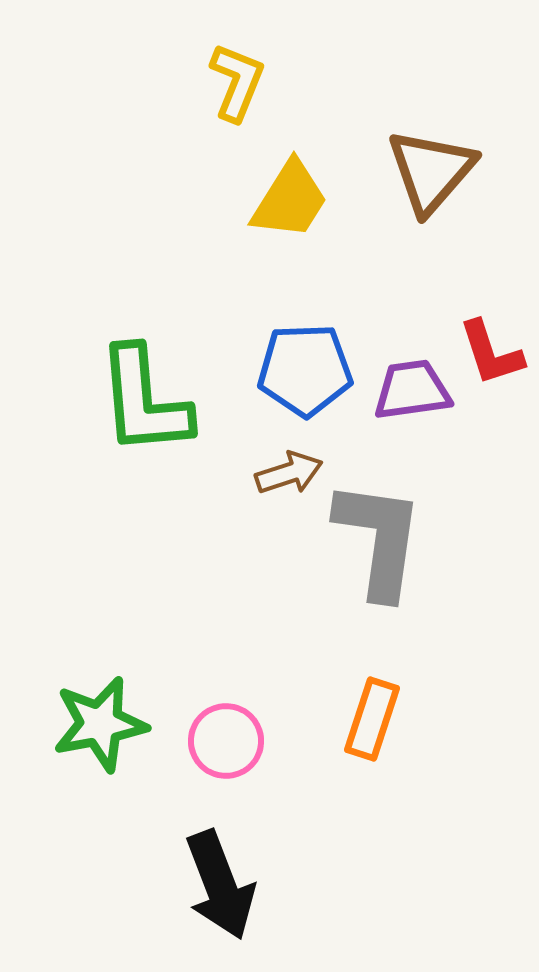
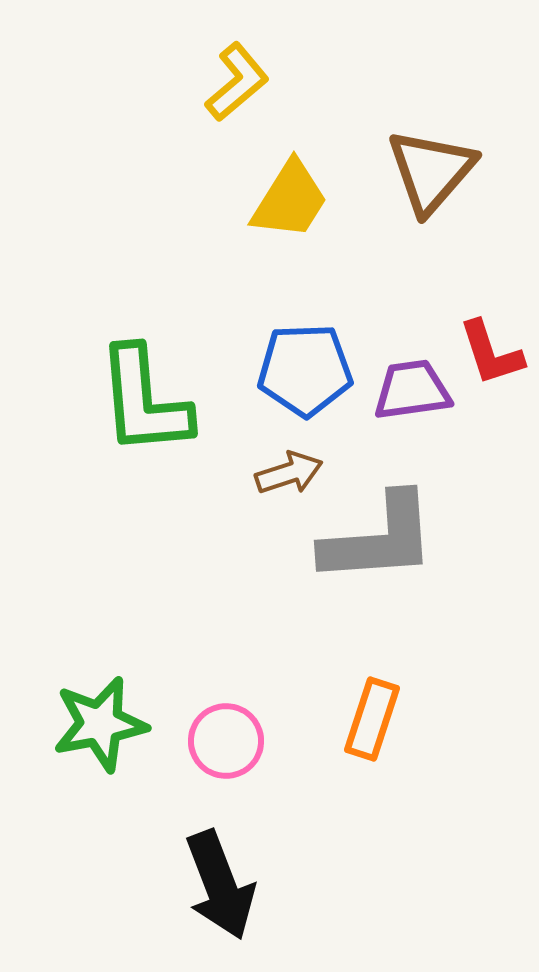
yellow L-shape: rotated 28 degrees clockwise
gray L-shape: rotated 78 degrees clockwise
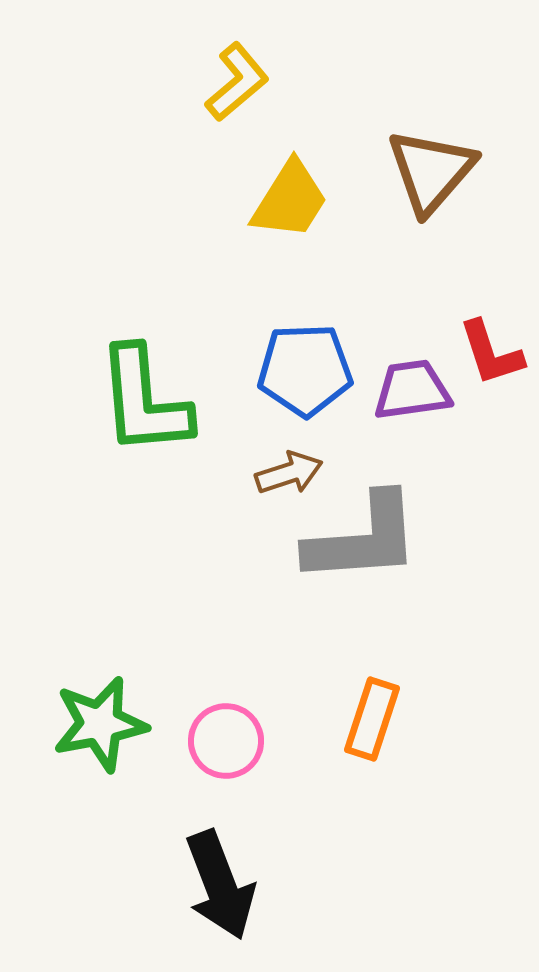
gray L-shape: moved 16 px left
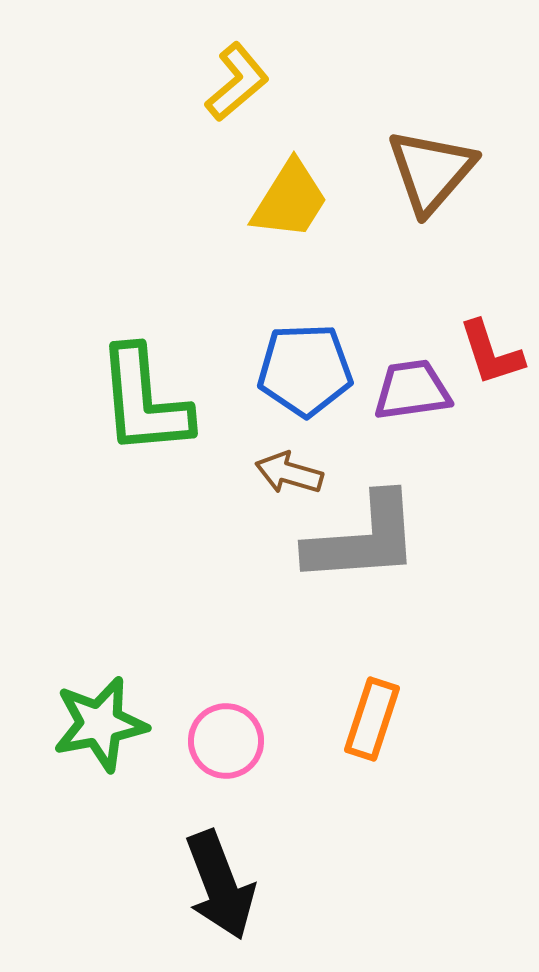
brown arrow: rotated 146 degrees counterclockwise
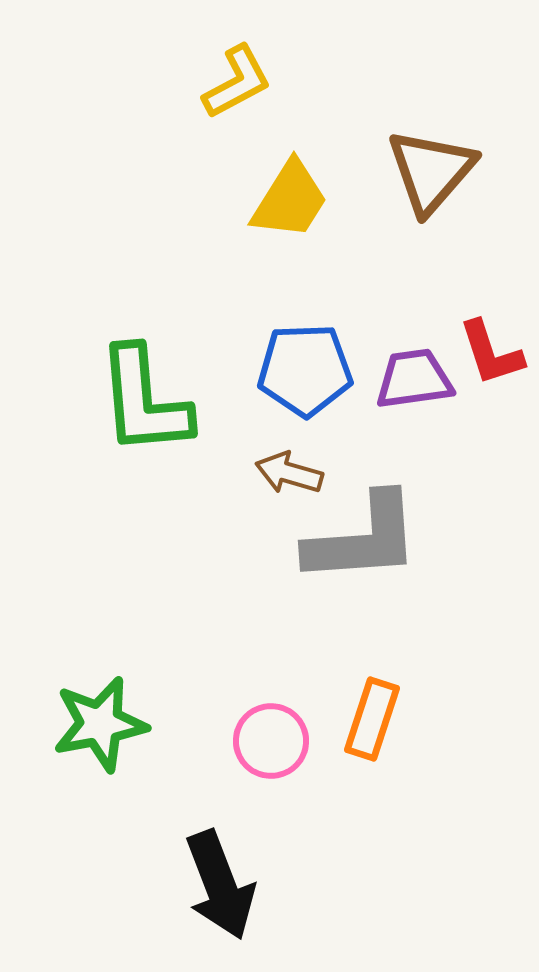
yellow L-shape: rotated 12 degrees clockwise
purple trapezoid: moved 2 px right, 11 px up
pink circle: moved 45 px right
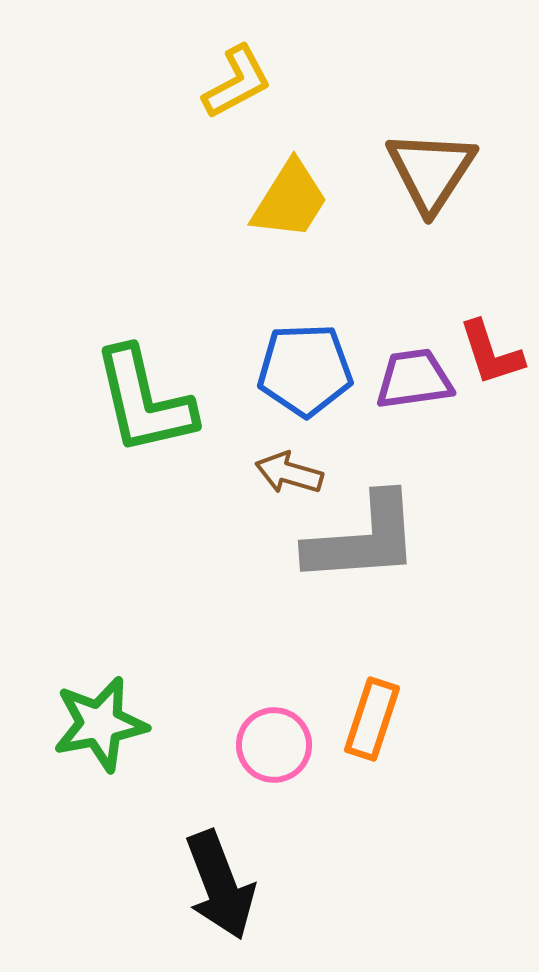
brown triangle: rotated 8 degrees counterclockwise
green L-shape: rotated 8 degrees counterclockwise
pink circle: moved 3 px right, 4 px down
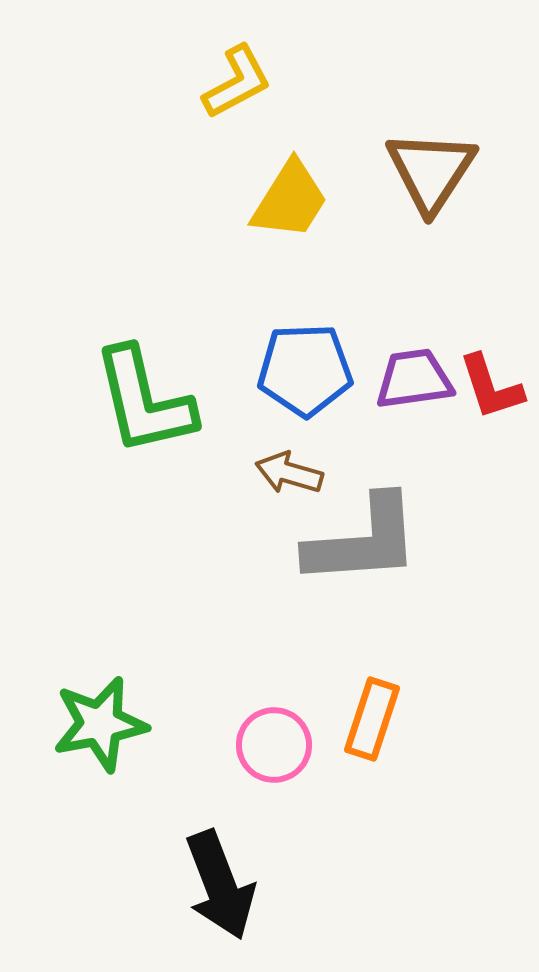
red L-shape: moved 34 px down
gray L-shape: moved 2 px down
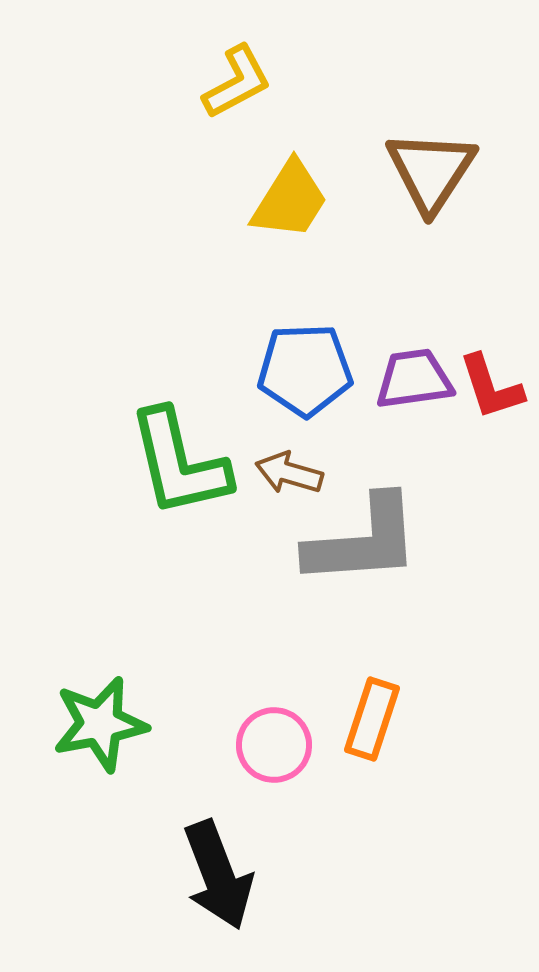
green L-shape: moved 35 px right, 62 px down
black arrow: moved 2 px left, 10 px up
